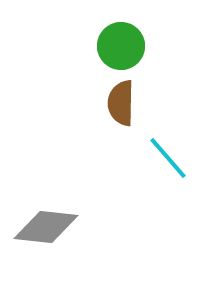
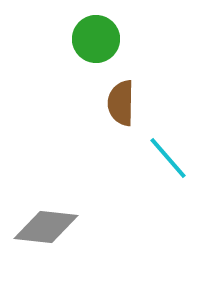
green circle: moved 25 px left, 7 px up
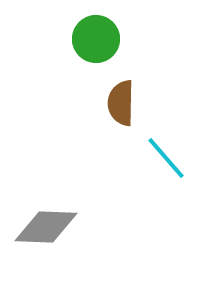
cyan line: moved 2 px left
gray diamond: rotated 4 degrees counterclockwise
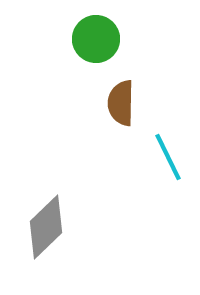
cyan line: moved 2 px right, 1 px up; rotated 15 degrees clockwise
gray diamond: rotated 46 degrees counterclockwise
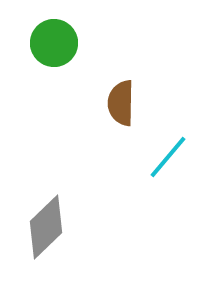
green circle: moved 42 px left, 4 px down
cyan line: rotated 66 degrees clockwise
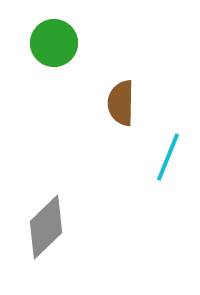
cyan line: rotated 18 degrees counterclockwise
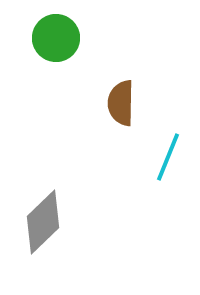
green circle: moved 2 px right, 5 px up
gray diamond: moved 3 px left, 5 px up
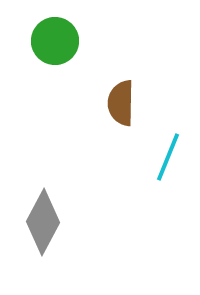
green circle: moved 1 px left, 3 px down
gray diamond: rotated 18 degrees counterclockwise
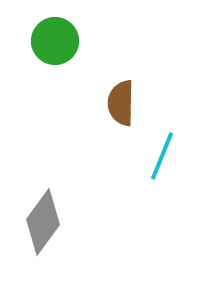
cyan line: moved 6 px left, 1 px up
gray diamond: rotated 8 degrees clockwise
